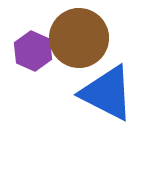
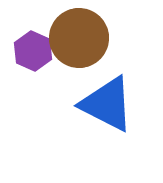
blue triangle: moved 11 px down
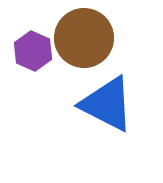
brown circle: moved 5 px right
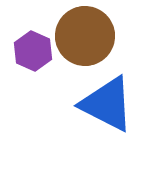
brown circle: moved 1 px right, 2 px up
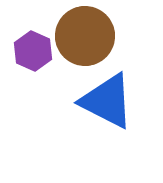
blue triangle: moved 3 px up
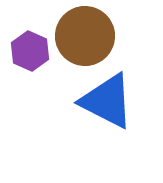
purple hexagon: moved 3 px left
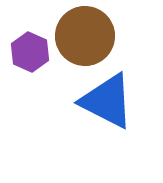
purple hexagon: moved 1 px down
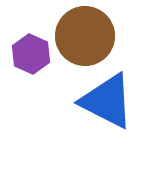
purple hexagon: moved 1 px right, 2 px down
